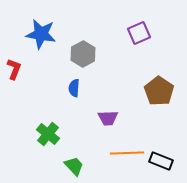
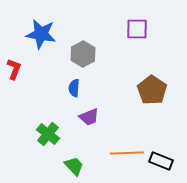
purple square: moved 2 px left, 4 px up; rotated 25 degrees clockwise
brown pentagon: moved 7 px left, 1 px up
purple trapezoid: moved 19 px left, 1 px up; rotated 20 degrees counterclockwise
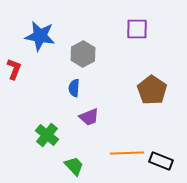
blue star: moved 1 px left, 2 px down
green cross: moved 1 px left, 1 px down
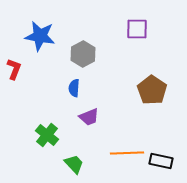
black rectangle: rotated 10 degrees counterclockwise
green trapezoid: moved 2 px up
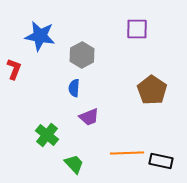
gray hexagon: moved 1 px left, 1 px down
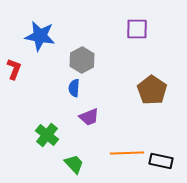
gray hexagon: moved 5 px down
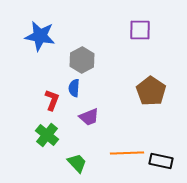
purple square: moved 3 px right, 1 px down
red L-shape: moved 38 px right, 31 px down
brown pentagon: moved 1 px left, 1 px down
green trapezoid: moved 3 px right, 1 px up
